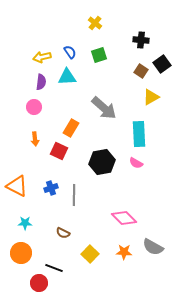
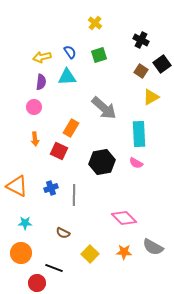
black cross: rotated 21 degrees clockwise
red circle: moved 2 px left
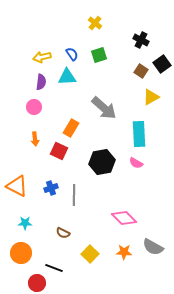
blue semicircle: moved 2 px right, 2 px down
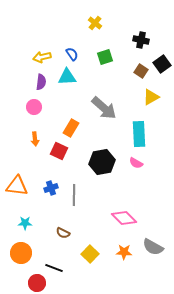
black cross: rotated 14 degrees counterclockwise
green square: moved 6 px right, 2 px down
orange triangle: rotated 20 degrees counterclockwise
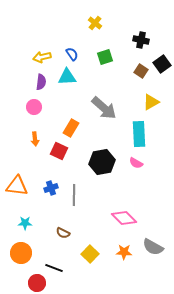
yellow triangle: moved 5 px down
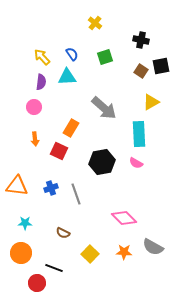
yellow arrow: rotated 60 degrees clockwise
black square: moved 1 px left, 2 px down; rotated 24 degrees clockwise
gray line: moved 2 px right, 1 px up; rotated 20 degrees counterclockwise
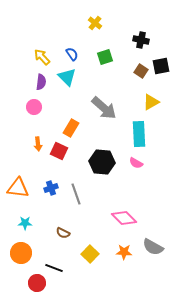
cyan triangle: rotated 48 degrees clockwise
orange arrow: moved 3 px right, 5 px down
black hexagon: rotated 15 degrees clockwise
orange triangle: moved 1 px right, 2 px down
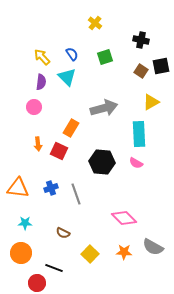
gray arrow: rotated 56 degrees counterclockwise
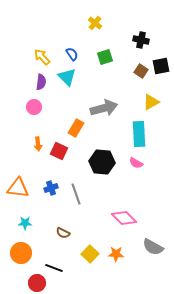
orange rectangle: moved 5 px right
orange star: moved 8 px left, 2 px down
